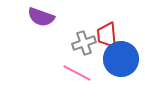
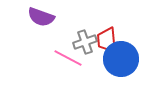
red trapezoid: moved 5 px down
gray cross: moved 1 px right, 1 px up
pink line: moved 9 px left, 15 px up
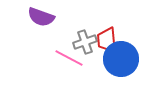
pink line: moved 1 px right
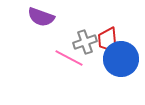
red trapezoid: moved 1 px right
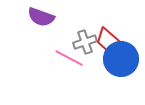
red trapezoid: rotated 44 degrees counterclockwise
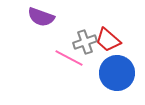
blue circle: moved 4 px left, 14 px down
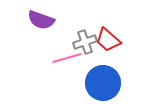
purple semicircle: moved 3 px down
pink line: moved 2 px left; rotated 44 degrees counterclockwise
blue circle: moved 14 px left, 10 px down
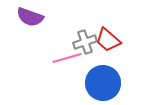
purple semicircle: moved 11 px left, 3 px up
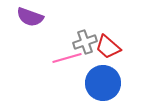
red trapezoid: moved 7 px down
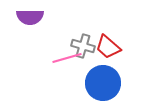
purple semicircle: rotated 20 degrees counterclockwise
gray cross: moved 2 px left, 4 px down; rotated 35 degrees clockwise
